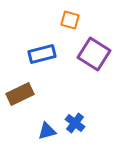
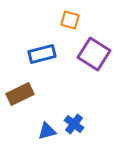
blue cross: moved 1 px left, 1 px down
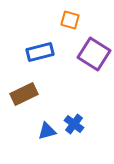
blue rectangle: moved 2 px left, 2 px up
brown rectangle: moved 4 px right
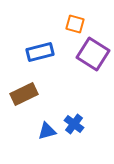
orange square: moved 5 px right, 4 px down
purple square: moved 1 px left
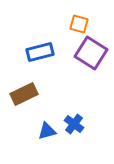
orange square: moved 4 px right
purple square: moved 2 px left, 1 px up
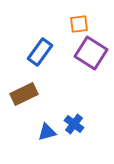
orange square: rotated 24 degrees counterclockwise
blue rectangle: rotated 40 degrees counterclockwise
blue triangle: moved 1 px down
